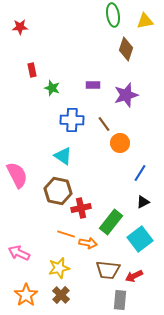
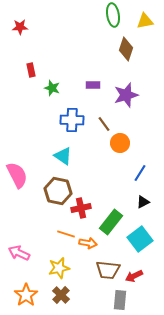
red rectangle: moved 1 px left
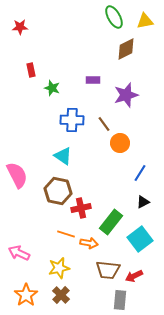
green ellipse: moved 1 px right, 2 px down; rotated 20 degrees counterclockwise
brown diamond: rotated 45 degrees clockwise
purple rectangle: moved 5 px up
orange arrow: moved 1 px right
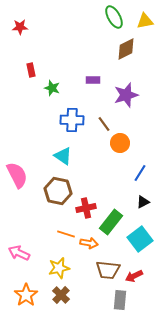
red cross: moved 5 px right
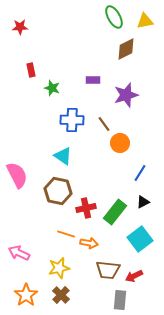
green rectangle: moved 4 px right, 10 px up
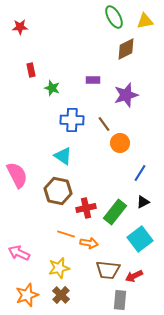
orange star: moved 1 px right; rotated 15 degrees clockwise
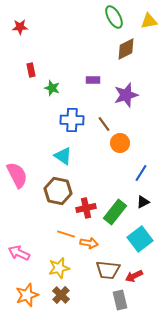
yellow triangle: moved 4 px right
blue line: moved 1 px right
gray rectangle: rotated 18 degrees counterclockwise
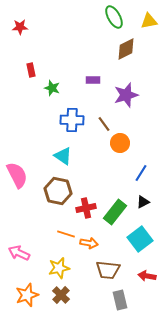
red arrow: moved 13 px right; rotated 36 degrees clockwise
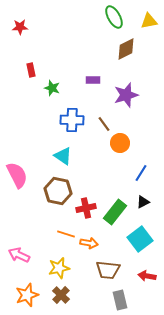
pink arrow: moved 2 px down
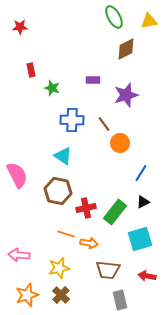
cyan square: rotated 20 degrees clockwise
pink arrow: rotated 20 degrees counterclockwise
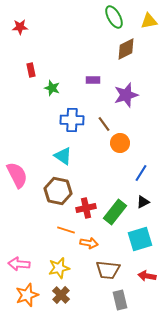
orange line: moved 4 px up
pink arrow: moved 9 px down
